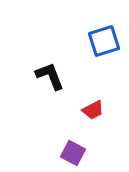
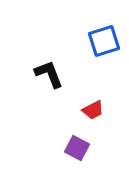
black L-shape: moved 1 px left, 2 px up
purple square: moved 4 px right, 5 px up
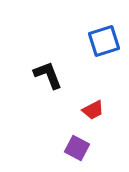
black L-shape: moved 1 px left, 1 px down
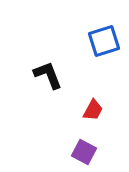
red trapezoid: rotated 35 degrees counterclockwise
purple square: moved 7 px right, 4 px down
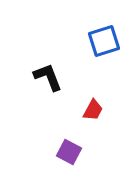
black L-shape: moved 2 px down
purple square: moved 15 px left
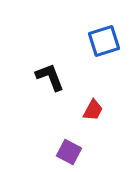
black L-shape: moved 2 px right
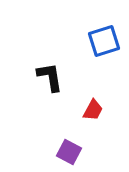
black L-shape: rotated 12 degrees clockwise
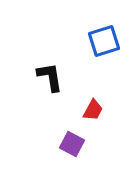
purple square: moved 3 px right, 8 px up
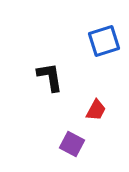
red trapezoid: moved 3 px right
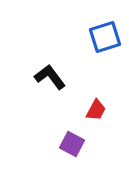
blue square: moved 1 px right, 4 px up
black L-shape: rotated 28 degrees counterclockwise
